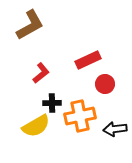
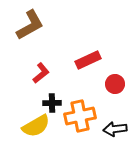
red circle: moved 10 px right
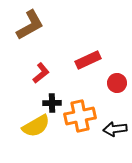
red circle: moved 2 px right, 1 px up
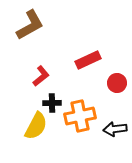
red L-shape: moved 3 px down
yellow semicircle: rotated 32 degrees counterclockwise
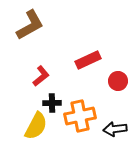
red circle: moved 1 px right, 2 px up
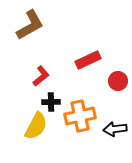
black cross: moved 1 px left, 1 px up
